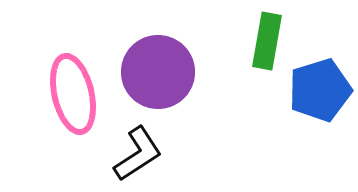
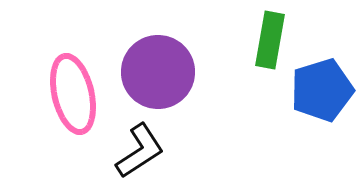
green rectangle: moved 3 px right, 1 px up
blue pentagon: moved 2 px right
black L-shape: moved 2 px right, 3 px up
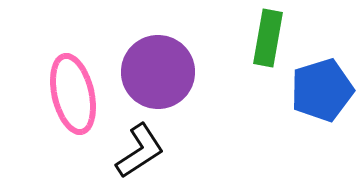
green rectangle: moved 2 px left, 2 px up
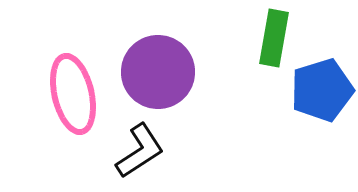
green rectangle: moved 6 px right
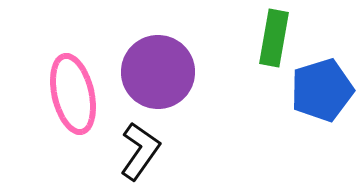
black L-shape: rotated 22 degrees counterclockwise
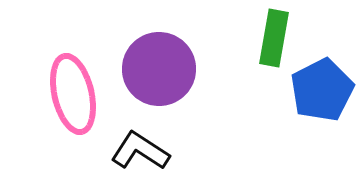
purple circle: moved 1 px right, 3 px up
blue pentagon: rotated 10 degrees counterclockwise
black L-shape: rotated 92 degrees counterclockwise
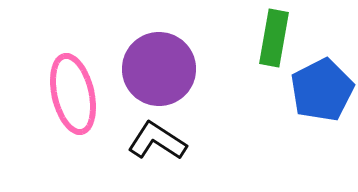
black L-shape: moved 17 px right, 10 px up
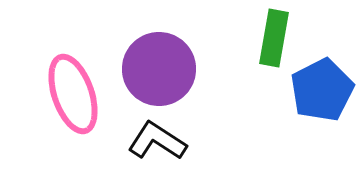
pink ellipse: rotated 6 degrees counterclockwise
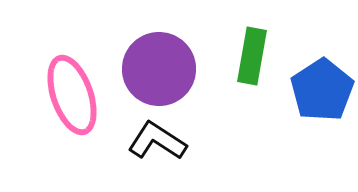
green rectangle: moved 22 px left, 18 px down
blue pentagon: rotated 6 degrees counterclockwise
pink ellipse: moved 1 px left, 1 px down
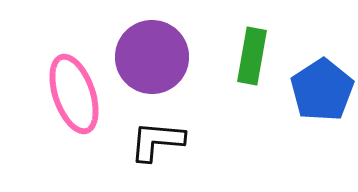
purple circle: moved 7 px left, 12 px up
pink ellipse: moved 2 px right, 1 px up
black L-shape: rotated 28 degrees counterclockwise
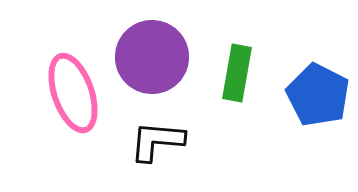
green rectangle: moved 15 px left, 17 px down
blue pentagon: moved 4 px left, 5 px down; rotated 12 degrees counterclockwise
pink ellipse: moved 1 px left, 1 px up
